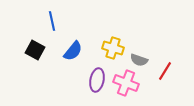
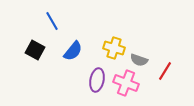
blue line: rotated 18 degrees counterclockwise
yellow cross: moved 1 px right
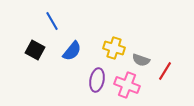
blue semicircle: moved 1 px left
gray semicircle: moved 2 px right
pink cross: moved 1 px right, 2 px down
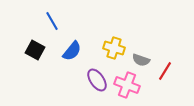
purple ellipse: rotated 45 degrees counterclockwise
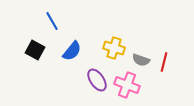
red line: moved 1 px left, 9 px up; rotated 18 degrees counterclockwise
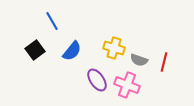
black square: rotated 24 degrees clockwise
gray semicircle: moved 2 px left
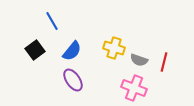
purple ellipse: moved 24 px left
pink cross: moved 7 px right, 3 px down
